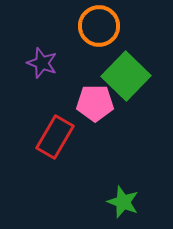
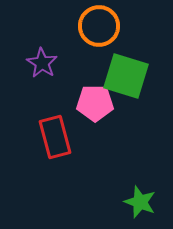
purple star: rotated 12 degrees clockwise
green square: rotated 27 degrees counterclockwise
red rectangle: rotated 45 degrees counterclockwise
green star: moved 17 px right
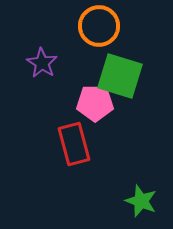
green square: moved 6 px left
red rectangle: moved 19 px right, 7 px down
green star: moved 1 px right, 1 px up
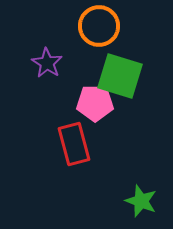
purple star: moved 5 px right
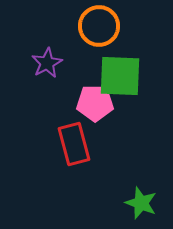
purple star: rotated 12 degrees clockwise
green square: rotated 15 degrees counterclockwise
green star: moved 2 px down
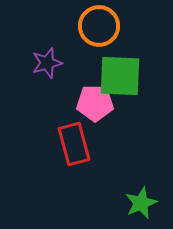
purple star: rotated 12 degrees clockwise
green star: rotated 28 degrees clockwise
